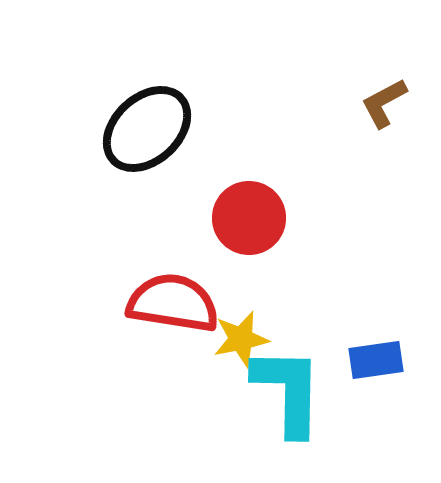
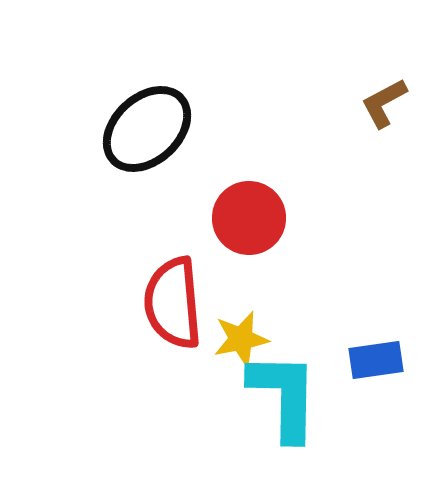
red semicircle: rotated 104 degrees counterclockwise
cyan L-shape: moved 4 px left, 5 px down
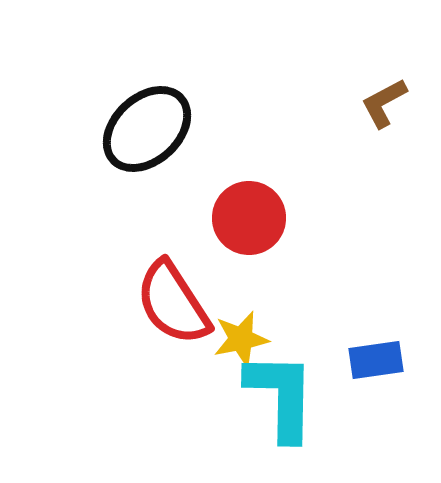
red semicircle: rotated 28 degrees counterclockwise
cyan L-shape: moved 3 px left
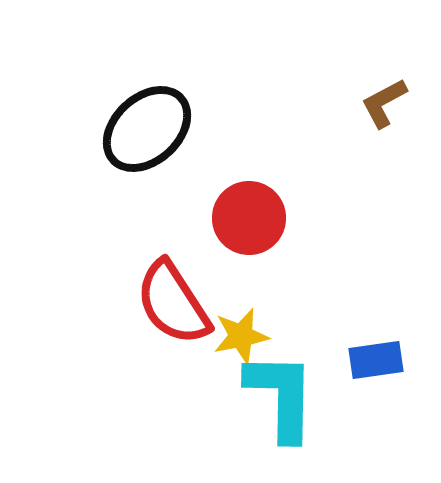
yellow star: moved 3 px up
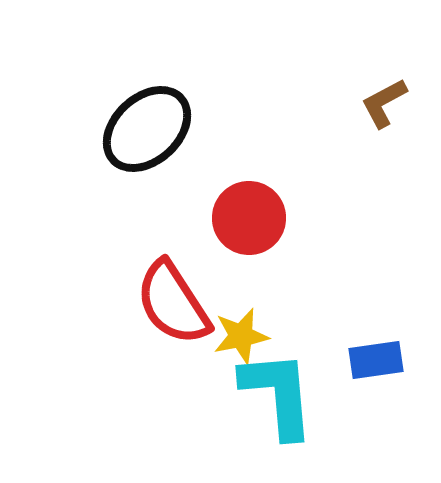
cyan L-shape: moved 3 px left, 2 px up; rotated 6 degrees counterclockwise
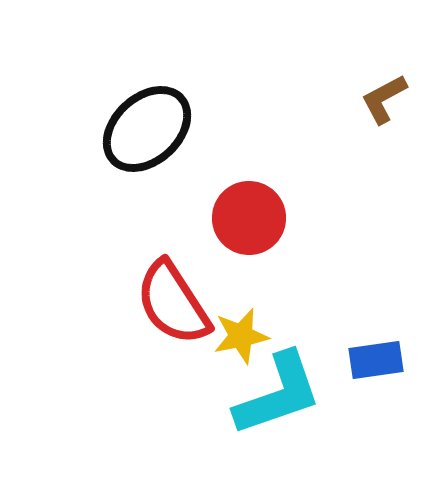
brown L-shape: moved 4 px up
cyan L-shape: rotated 76 degrees clockwise
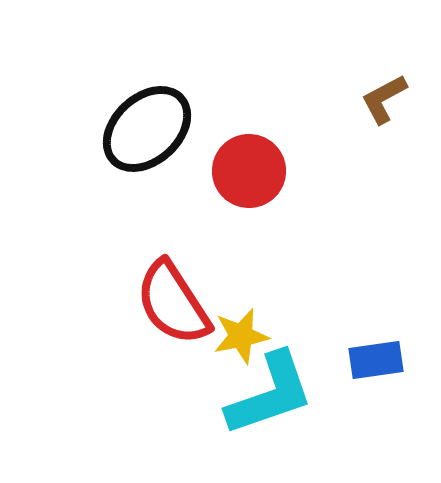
red circle: moved 47 px up
cyan L-shape: moved 8 px left
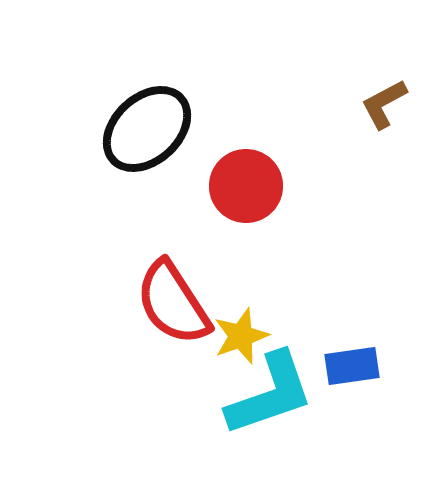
brown L-shape: moved 5 px down
red circle: moved 3 px left, 15 px down
yellow star: rotated 8 degrees counterclockwise
blue rectangle: moved 24 px left, 6 px down
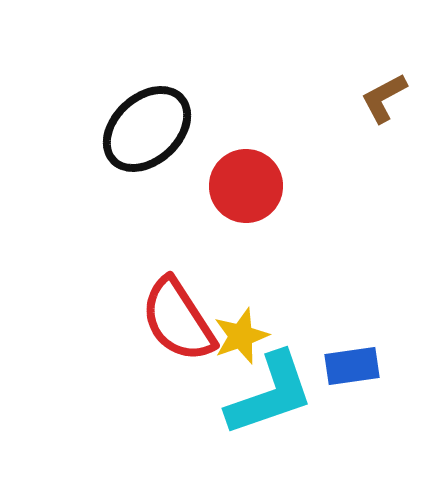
brown L-shape: moved 6 px up
red semicircle: moved 5 px right, 17 px down
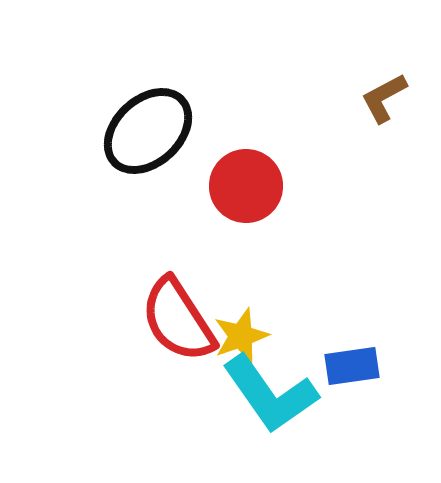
black ellipse: moved 1 px right, 2 px down
cyan L-shape: rotated 74 degrees clockwise
